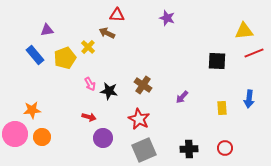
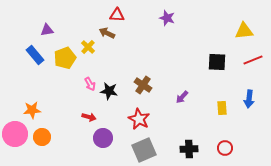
red line: moved 1 px left, 7 px down
black square: moved 1 px down
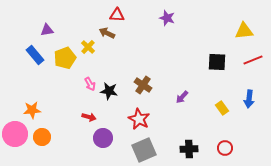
yellow rectangle: rotated 32 degrees counterclockwise
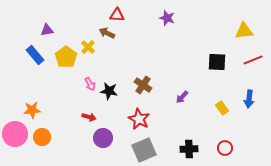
yellow pentagon: moved 1 px right, 1 px up; rotated 15 degrees counterclockwise
